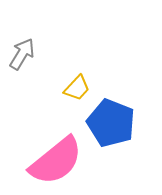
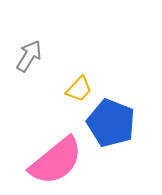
gray arrow: moved 7 px right, 2 px down
yellow trapezoid: moved 2 px right, 1 px down
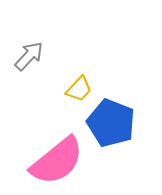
gray arrow: rotated 12 degrees clockwise
pink semicircle: moved 1 px right
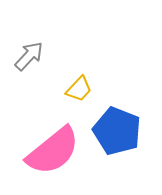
blue pentagon: moved 6 px right, 8 px down
pink semicircle: moved 4 px left, 10 px up
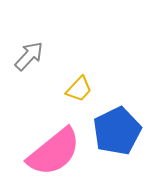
blue pentagon: rotated 24 degrees clockwise
pink semicircle: moved 1 px right, 1 px down
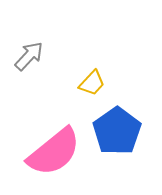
yellow trapezoid: moved 13 px right, 6 px up
blue pentagon: rotated 9 degrees counterclockwise
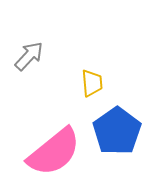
yellow trapezoid: rotated 48 degrees counterclockwise
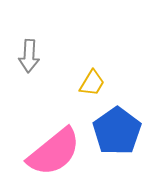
gray arrow: rotated 140 degrees clockwise
yellow trapezoid: rotated 36 degrees clockwise
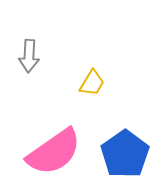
blue pentagon: moved 8 px right, 23 px down
pink semicircle: rotated 4 degrees clockwise
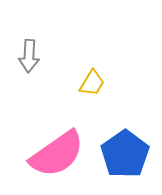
pink semicircle: moved 3 px right, 2 px down
